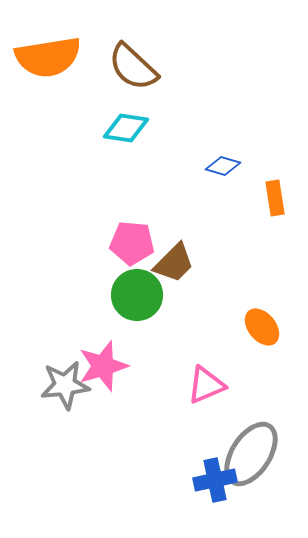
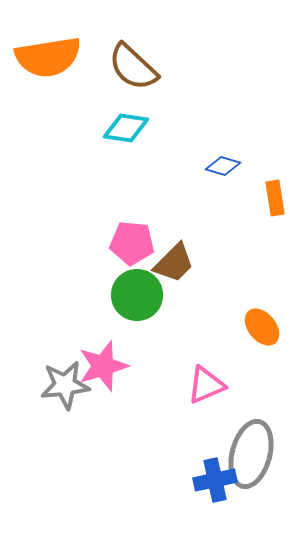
gray ellipse: rotated 18 degrees counterclockwise
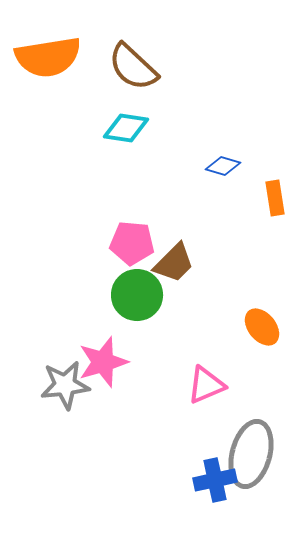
pink star: moved 4 px up
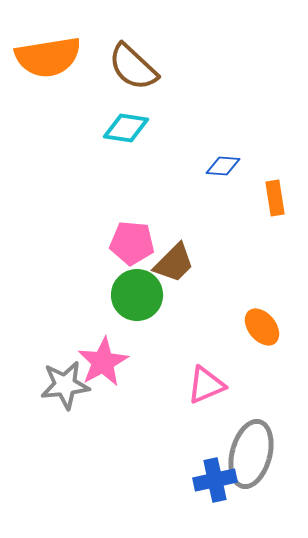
blue diamond: rotated 12 degrees counterclockwise
pink star: rotated 12 degrees counterclockwise
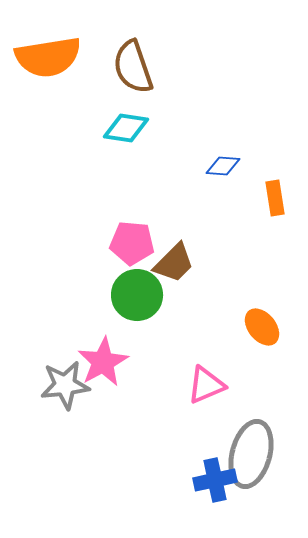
brown semicircle: rotated 28 degrees clockwise
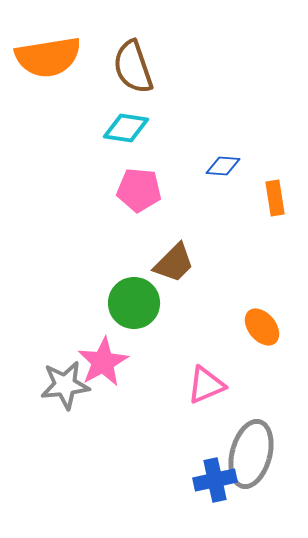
pink pentagon: moved 7 px right, 53 px up
green circle: moved 3 px left, 8 px down
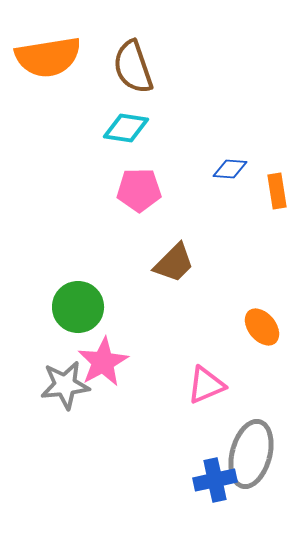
blue diamond: moved 7 px right, 3 px down
pink pentagon: rotated 6 degrees counterclockwise
orange rectangle: moved 2 px right, 7 px up
green circle: moved 56 px left, 4 px down
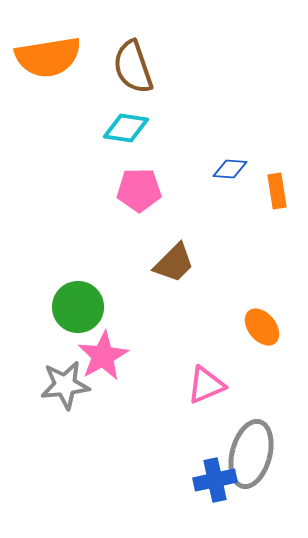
pink star: moved 6 px up
